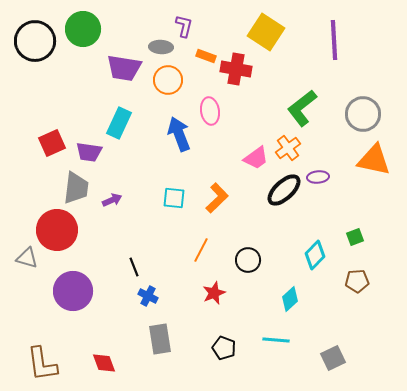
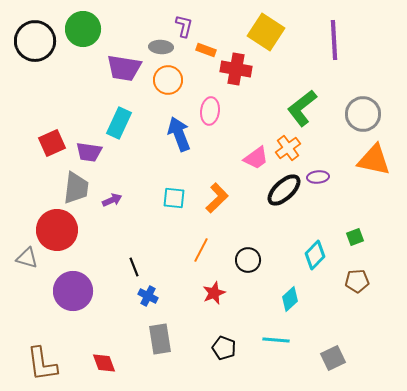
orange rectangle at (206, 56): moved 6 px up
pink ellipse at (210, 111): rotated 16 degrees clockwise
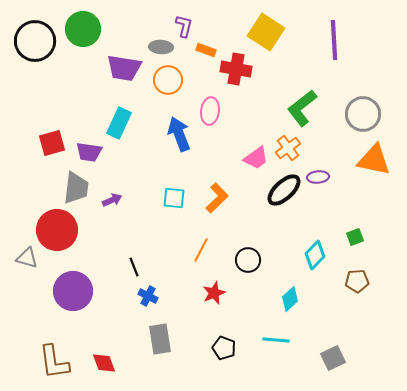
red square at (52, 143): rotated 8 degrees clockwise
brown L-shape at (42, 364): moved 12 px right, 2 px up
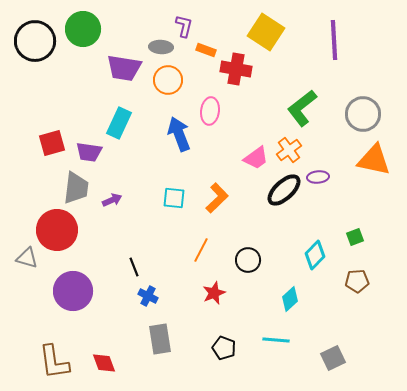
orange cross at (288, 148): moved 1 px right, 2 px down
